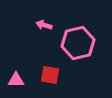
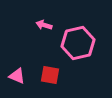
pink triangle: moved 1 px right, 4 px up; rotated 24 degrees clockwise
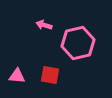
pink triangle: rotated 18 degrees counterclockwise
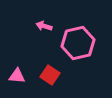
pink arrow: moved 1 px down
red square: rotated 24 degrees clockwise
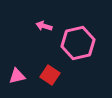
pink triangle: rotated 18 degrees counterclockwise
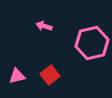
pink hexagon: moved 14 px right
red square: rotated 18 degrees clockwise
